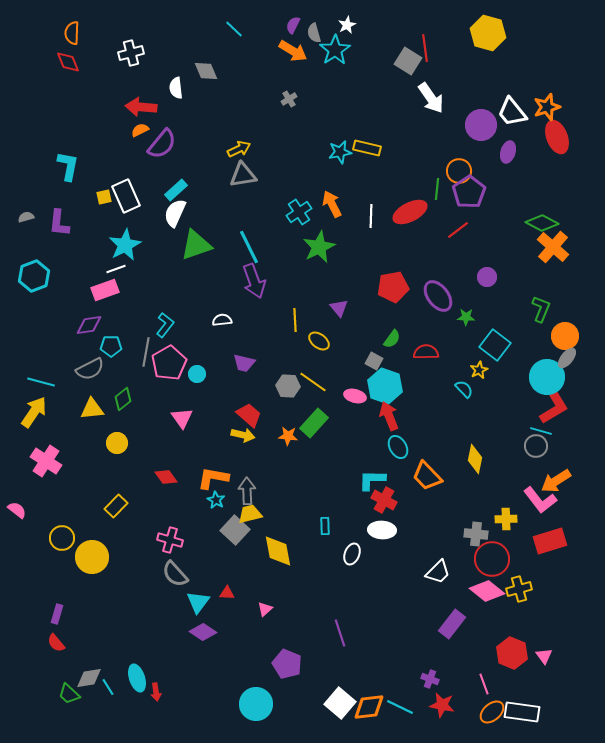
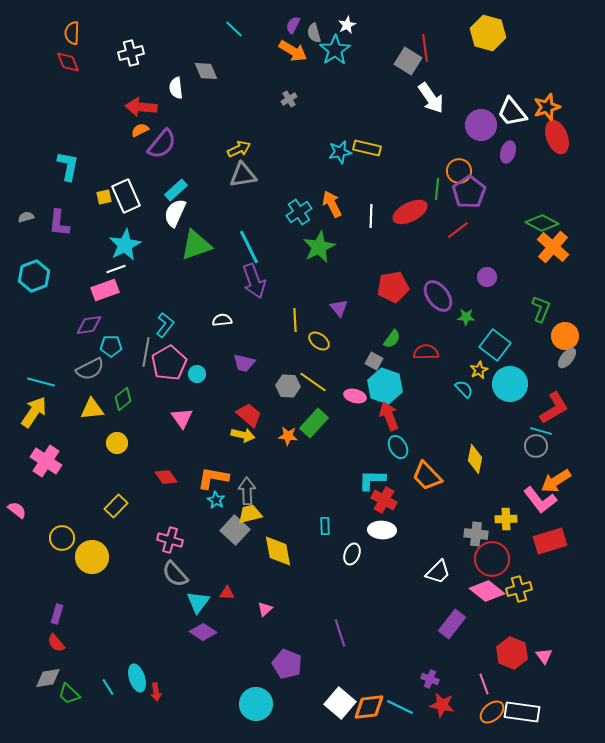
cyan circle at (547, 377): moved 37 px left, 7 px down
gray diamond at (89, 678): moved 41 px left
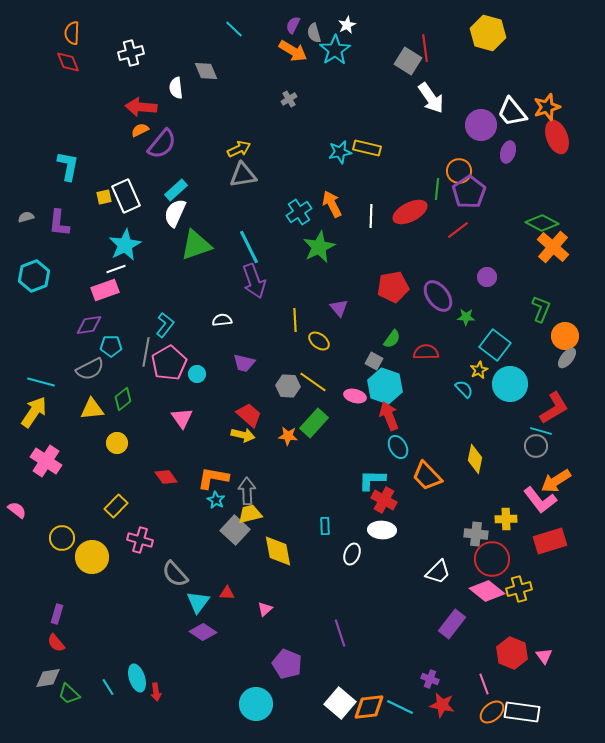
pink cross at (170, 540): moved 30 px left
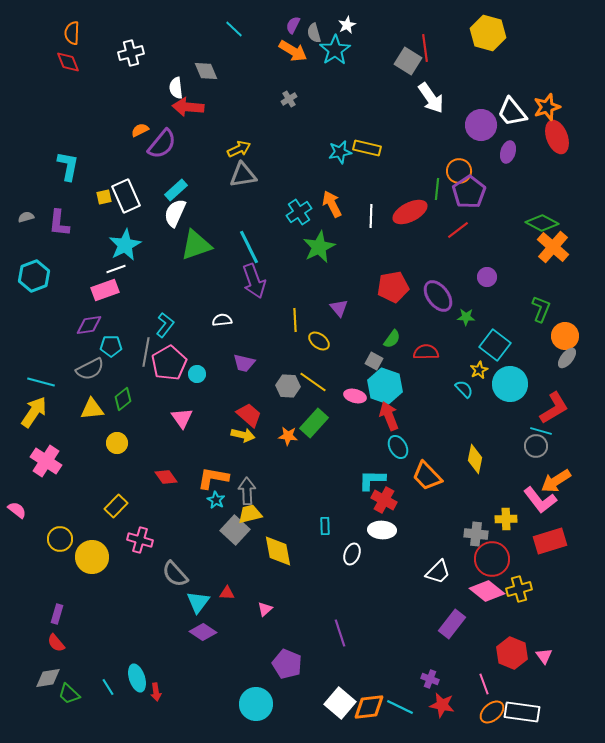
red arrow at (141, 107): moved 47 px right
yellow circle at (62, 538): moved 2 px left, 1 px down
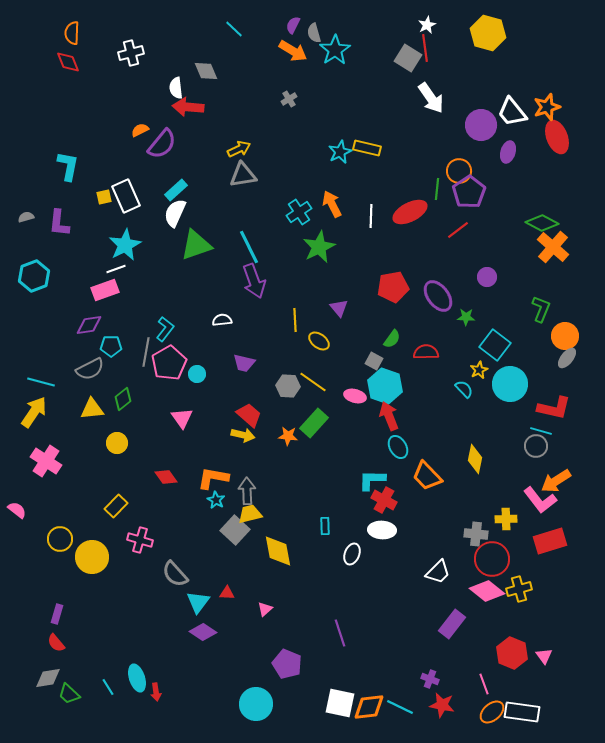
white star at (347, 25): moved 80 px right
gray square at (408, 61): moved 3 px up
cyan star at (340, 152): rotated 15 degrees counterclockwise
cyan L-shape at (165, 325): moved 4 px down
red L-shape at (554, 408): rotated 44 degrees clockwise
white square at (340, 703): rotated 28 degrees counterclockwise
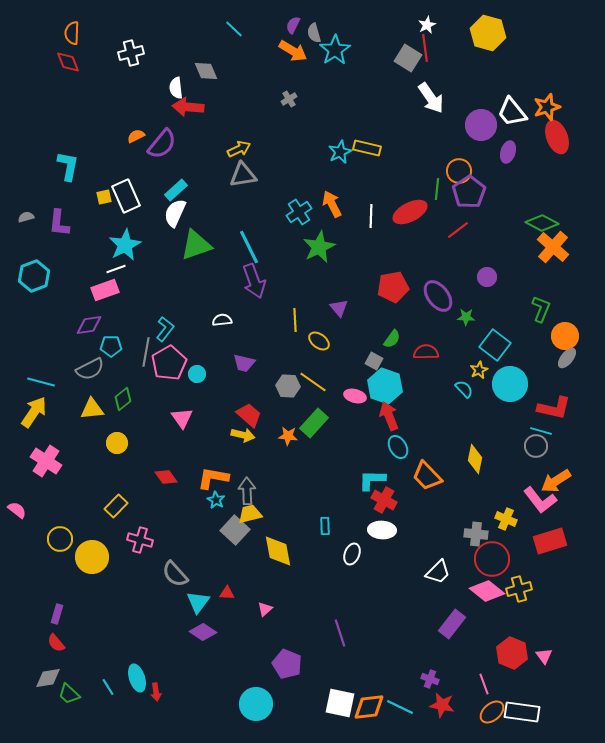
orange semicircle at (140, 130): moved 4 px left, 6 px down
yellow cross at (506, 519): rotated 25 degrees clockwise
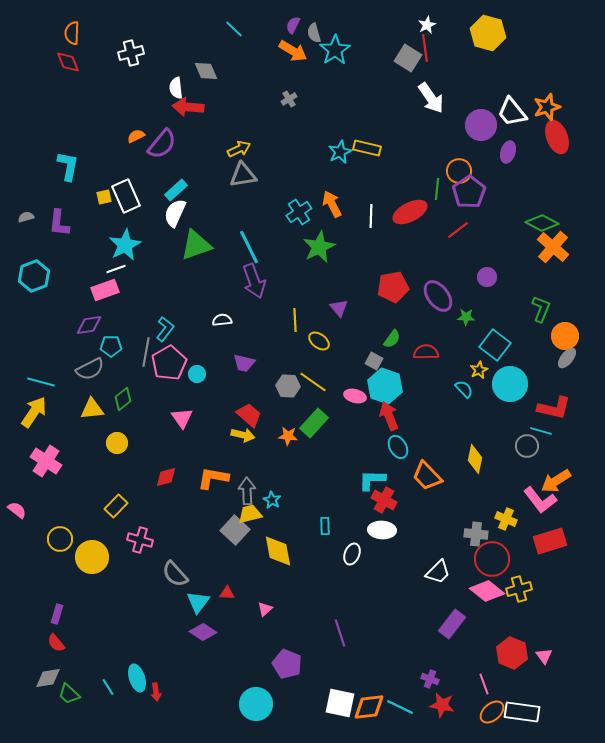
gray circle at (536, 446): moved 9 px left
red diamond at (166, 477): rotated 70 degrees counterclockwise
cyan star at (216, 500): moved 56 px right
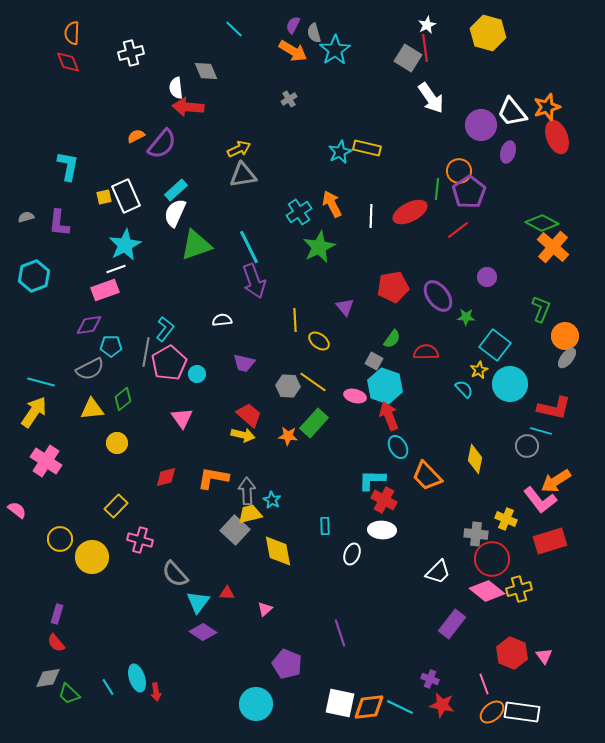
purple triangle at (339, 308): moved 6 px right, 1 px up
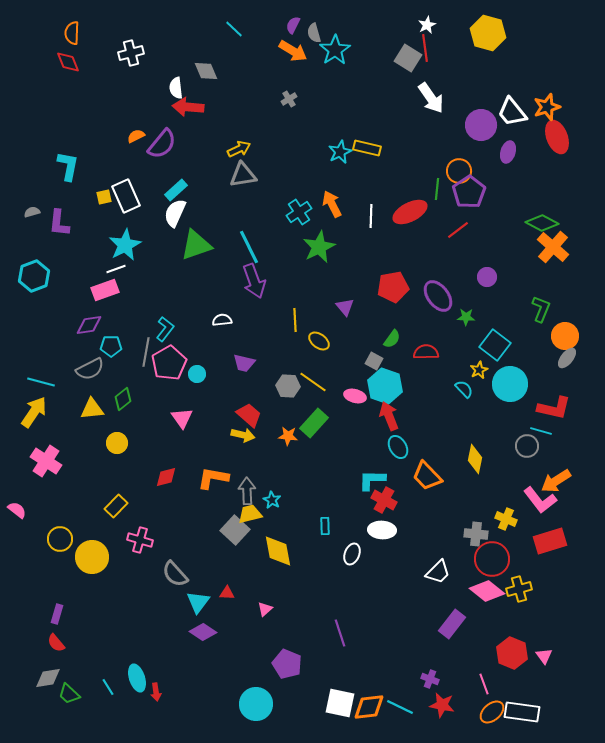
gray semicircle at (26, 217): moved 6 px right, 5 px up
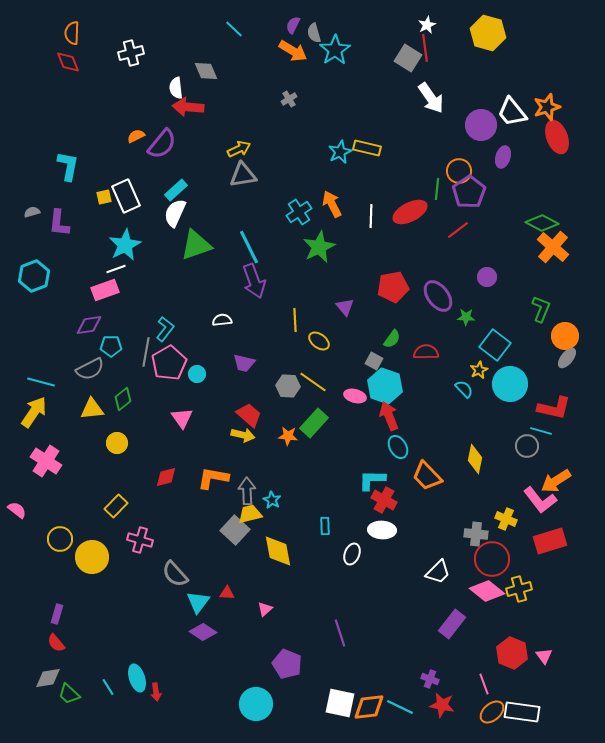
purple ellipse at (508, 152): moved 5 px left, 5 px down
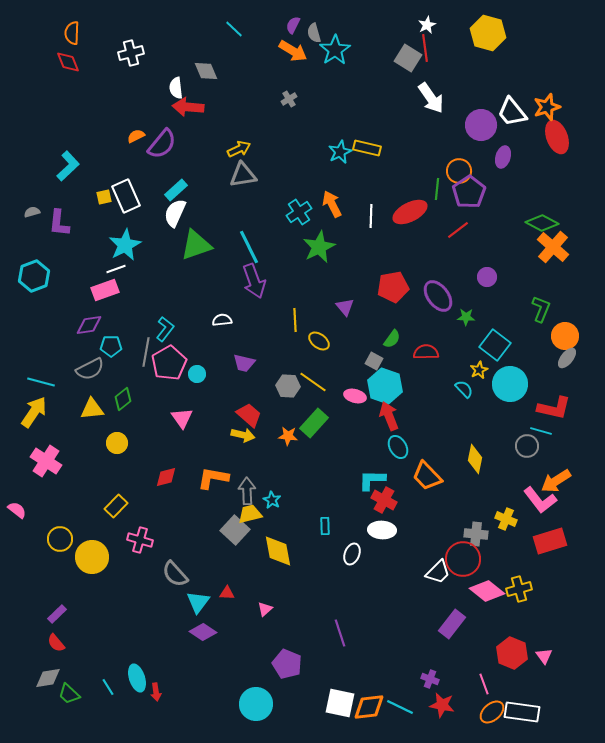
cyan L-shape at (68, 166): rotated 36 degrees clockwise
red circle at (492, 559): moved 29 px left
purple rectangle at (57, 614): rotated 30 degrees clockwise
